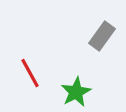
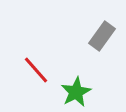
red line: moved 6 px right, 3 px up; rotated 12 degrees counterclockwise
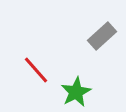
gray rectangle: rotated 12 degrees clockwise
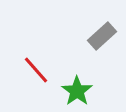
green star: moved 1 px right, 1 px up; rotated 8 degrees counterclockwise
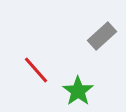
green star: moved 1 px right
